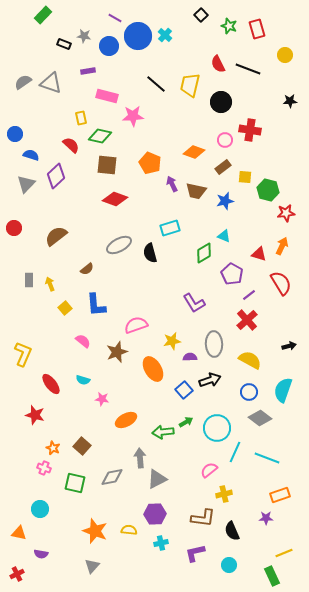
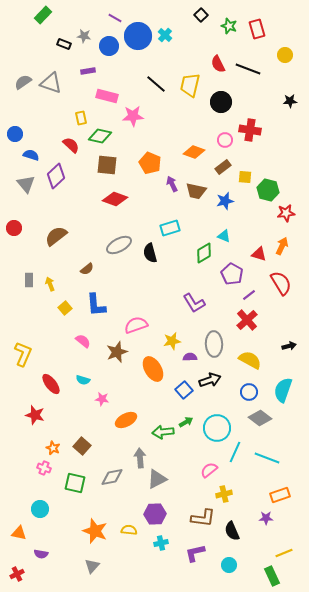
gray triangle at (26, 184): rotated 24 degrees counterclockwise
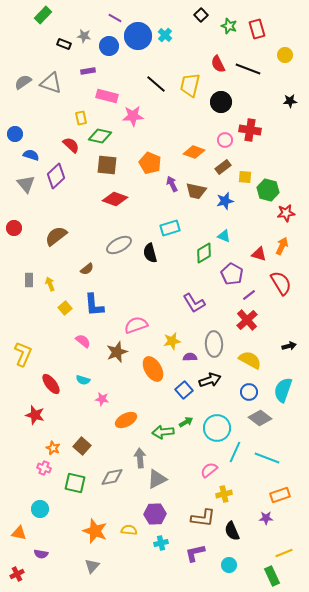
blue L-shape at (96, 305): moved 2 px left
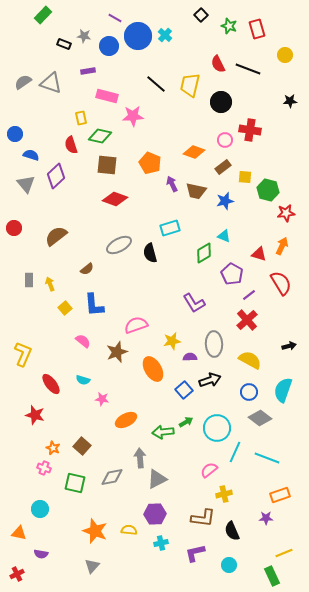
red semicircle at (71, 145): rotated 150 degrees counterclockwise
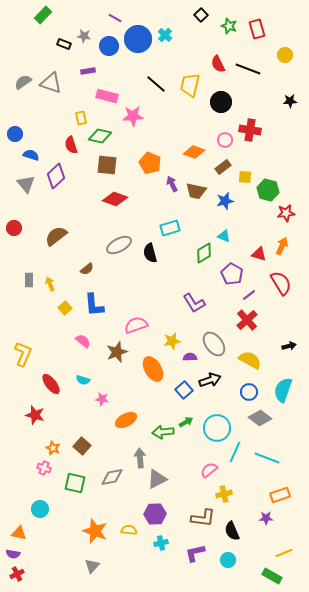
blue circle at (138, 36): moved 3 px down
gray ellipse at (214, 344): rotated 35 degrees counterclockwise
purple semicircle at (41, 554): moved 28 px left
cyan circle at (229, 565): moved 1 px left, 5 px up
green rectangle at (272, 576): rotated 36 degrees counterclockwise
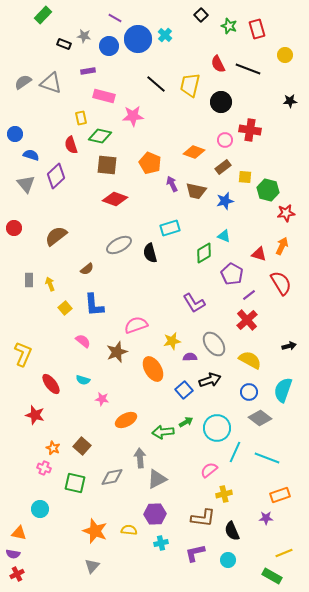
pink rectangle at (107, 96): moved 3 px left
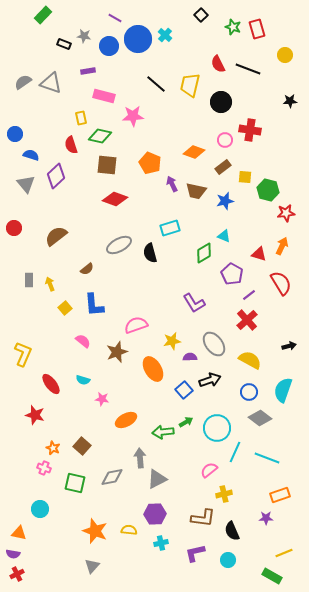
green star at (229, 26): moved 4 px right, 1 px down
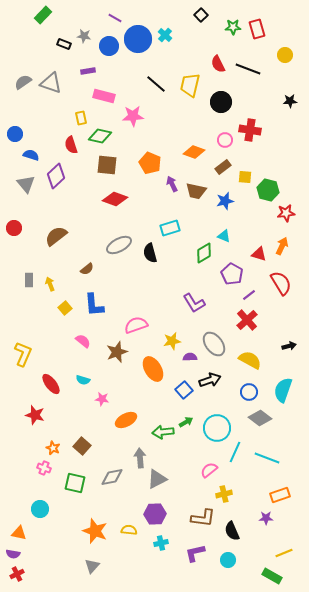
green star at (233, 27): rotated 21 degrees counterclockwise
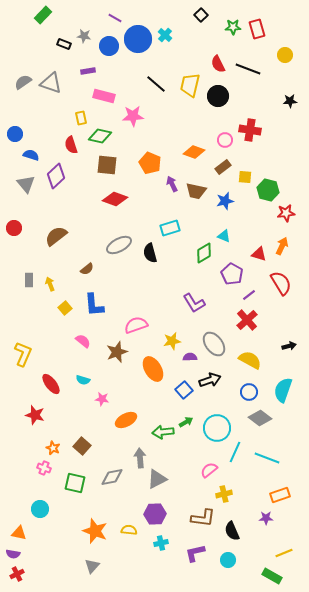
black circle at (221, 102): moved 3 px left, 6 px up
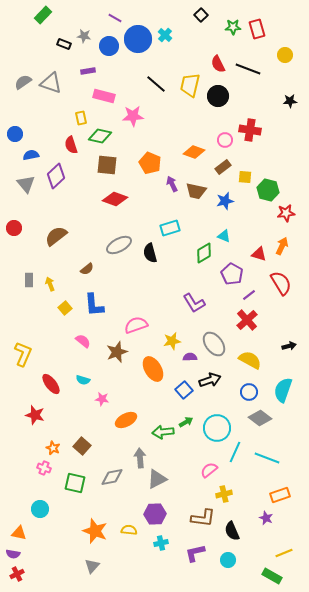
blue semicircle at (31, 155): rotated 28 degrees counterclockwise
purple star at (266, 518): rotated 24 degrees clockwise
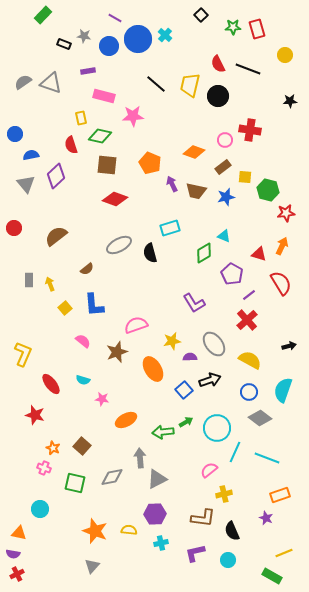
blue star at (225, 201): moved 1 px right, 4 px up
